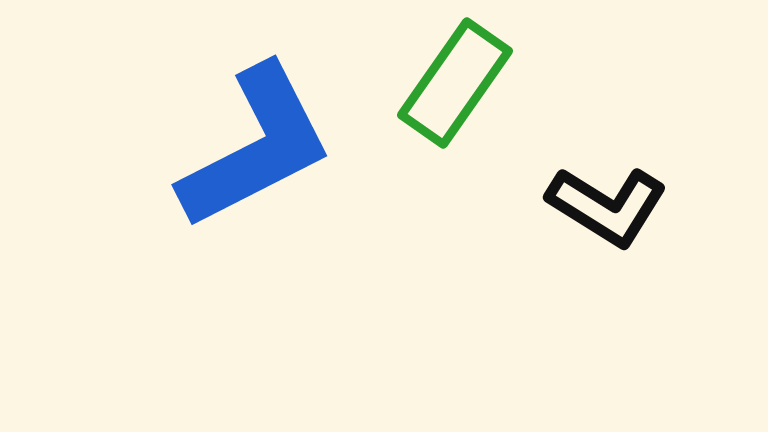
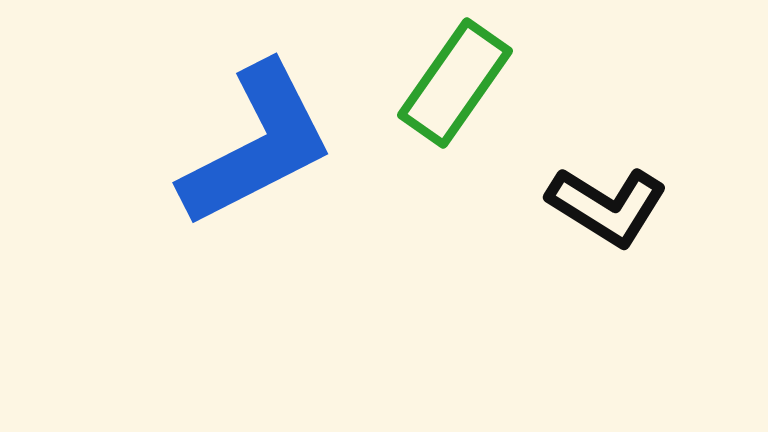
blue L-shape: moved 1 px right, 2 px up
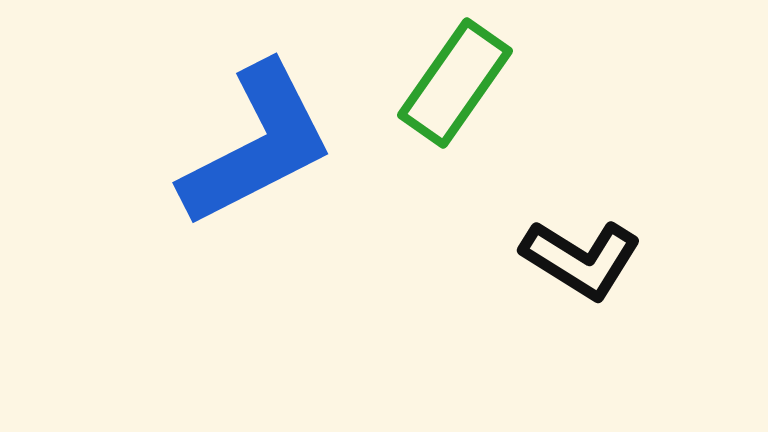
black L-shape: moved 26 px left, 53 px down
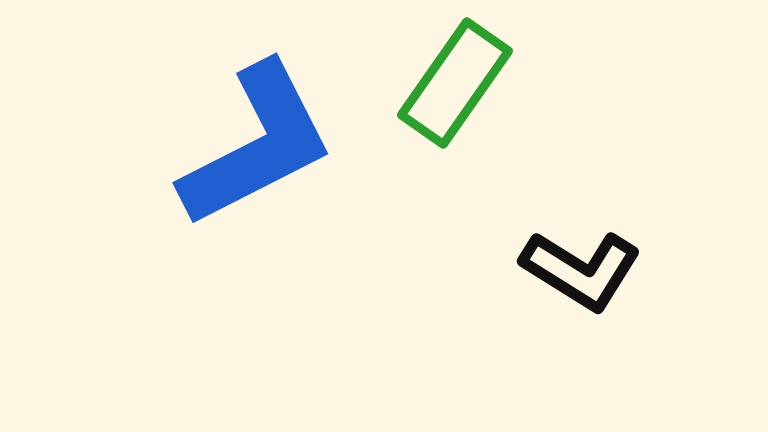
black L-shape: moved 11 px down
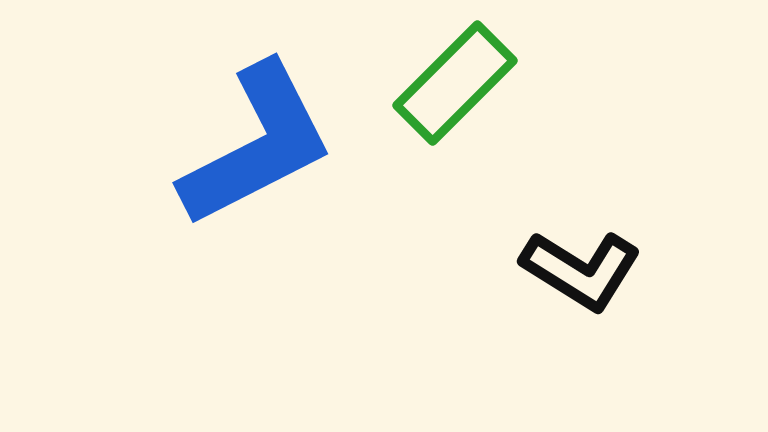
green rectangle: rotated 10 degrees clockwise
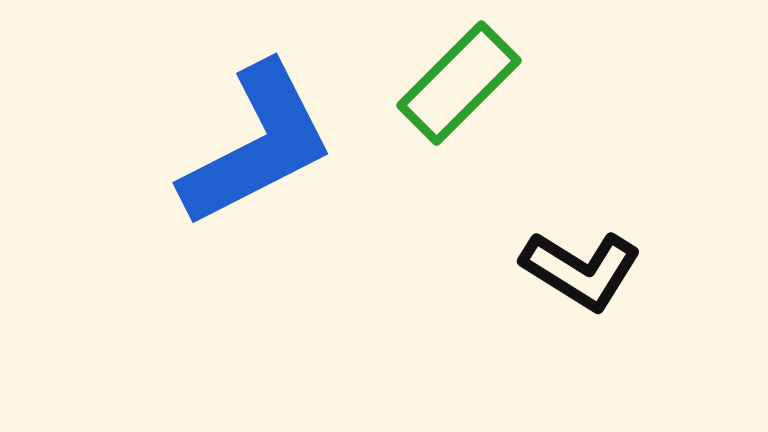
green rectangle: moved 4 px right
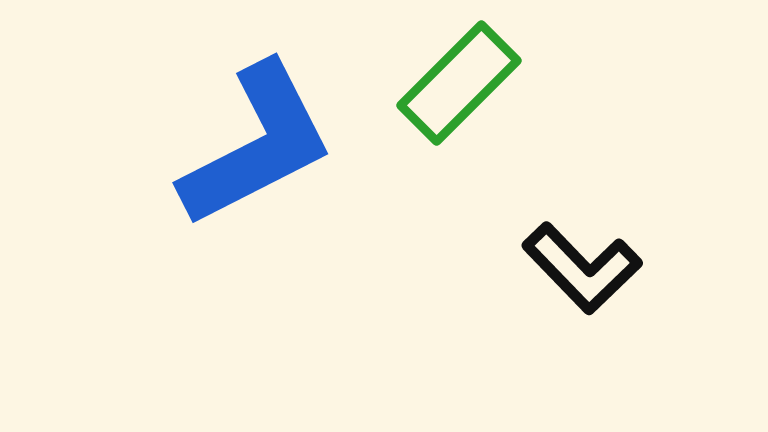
black L-shape: moved 1 px right, 2 px up; rotated 14 degrees clockwise
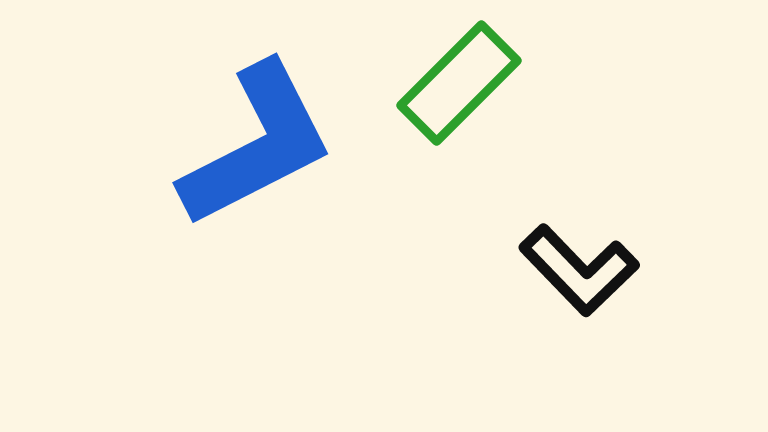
black L-shape: moved 3 px left, 2 px down
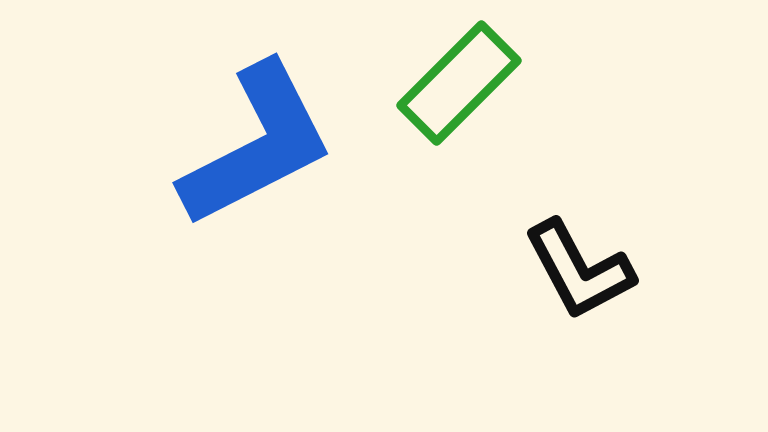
black L-shape: rotated 16 degrees clockwise
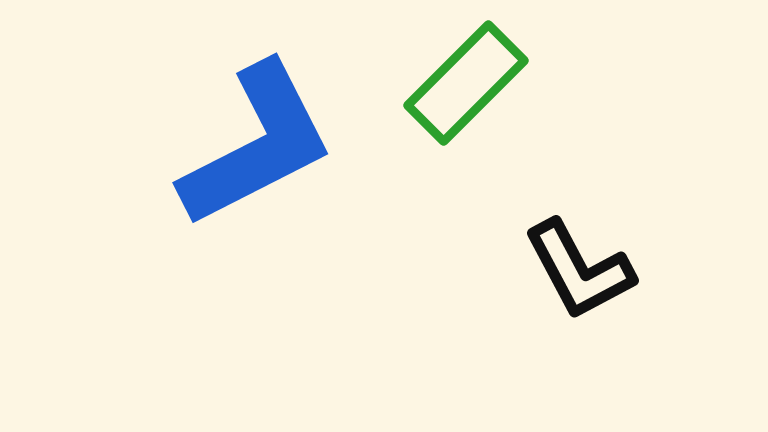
green rectangle: moved 7 px right
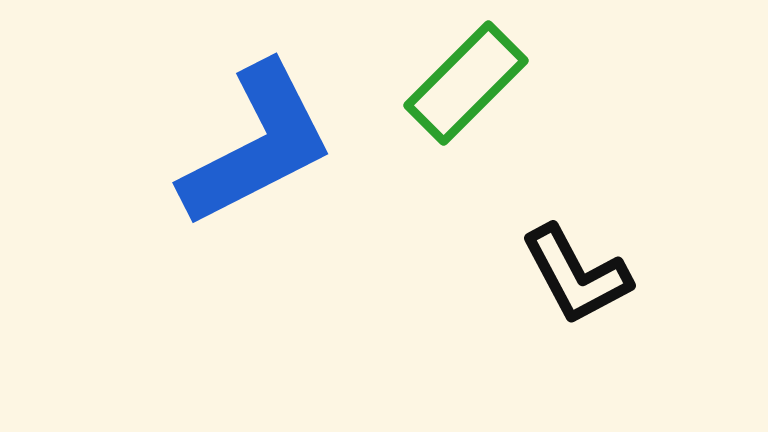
black L-shape: moved 3 px left, 5 px down
